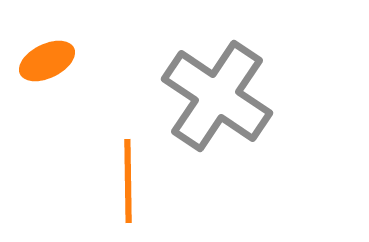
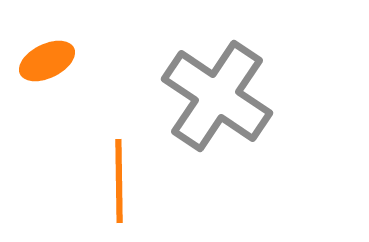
orange line: moved 9 px left
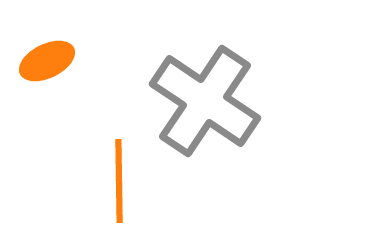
gray cross: moved 12 px left, 5 px down
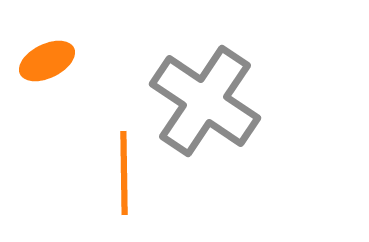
orange line: moved 5 px right, 8 px up
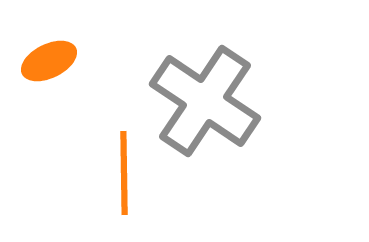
orange ellipse: moved 2 px right
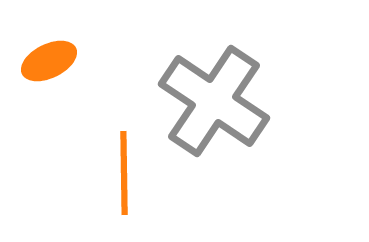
gray cross: moved 9 px right
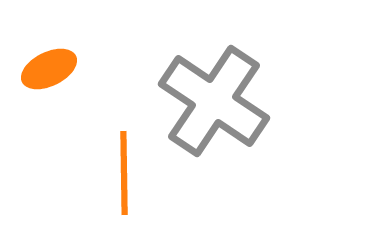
orange ellipse: moved 8 px down
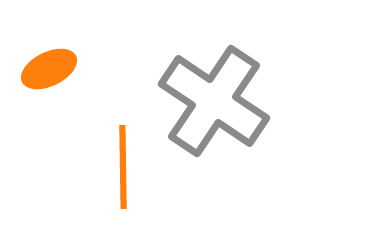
orange line: moved 1 px left, 6 px up
